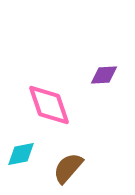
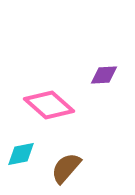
pink diamond: rotated 30 degrees counterclockwise
brown semicircle: moved 2 px left
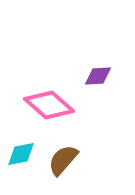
purple diamond: moved 6 px left, 1 px down
brown semicircle: moved 3 px left, 8 px up
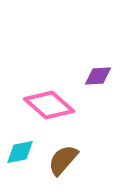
cyan diamond: moved 1 px left, 2 px up
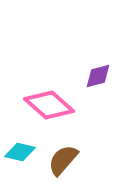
purple diamond: rotated 12 degrees counterclockwise
cyan diamond: rotated 24 degrees clockwise
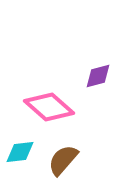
pink diamond: moved 2 px down
cyan diamond: rotated 20 degrees counterclockwise
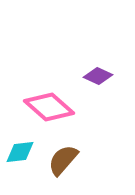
purple diamond: rotated 40 degrees clockwise
